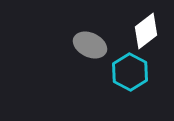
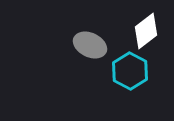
cyan hexagon: moved 1 px up
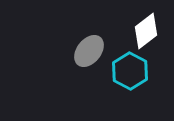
gray ellipse: moved 1 px left, 6 px down; rotated 76 degrees counterclockwise
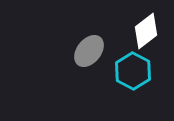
cyan hexagon: moved 3 px right
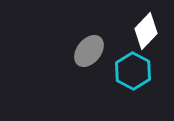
white diamond: rotated 9 degrees counterclockwise
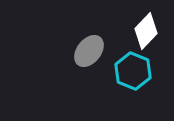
cyan hexagon: rotated 6 degrees counterclockwise
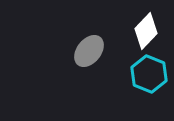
cyan hexagon: moved 16 px right, 3 px down
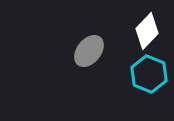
white diamond: moved 1 px right
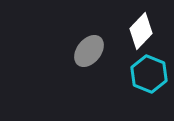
white diamond: moved 6 px left
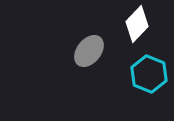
white diamond: moved 4 px left, 7 px up
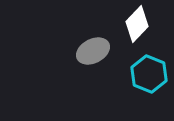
gray ellipse: moved 4 px right; rotated 24 degrees clockwise
